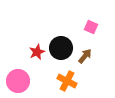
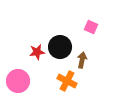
black circle: moved 1 px left, 1 px up
red star: rotated 14 degrees clockwise
brown arrow: moved 3 px left, 4 px down; rotated 28 degrees counterclockwise
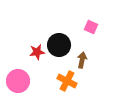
black circle: moved 1 px left, 2 px up
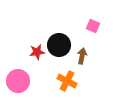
pink square: moved 2 px right, 1 px up
brown arrow: moved 4 px up
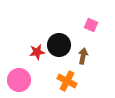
pink square: moved 2 px left, 1 px up
brown arrow: moved 1 px right
pink circle: moved 1 px right, 1 px up
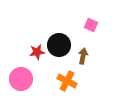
pink circle: moved 2 px right, 1 px up
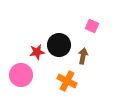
pink square: moved 1 px right, 1 px down
pink circle: moved 4 px up
